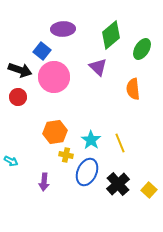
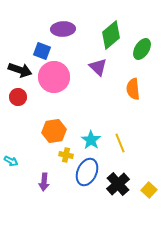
blue square: rotated 18 degrees counterclockwise
orange hexagon: moved 1 px left, 1 px up
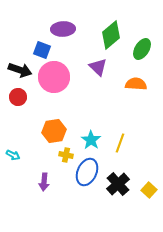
blue square: moved 1 px up
orange semicircle: moved 3 px right, 5 px up; rotated 100 degrees clockwise
yellow line: rotated 42 degrees clockwise
cyan arrow: moved 2 px right, 6 px up
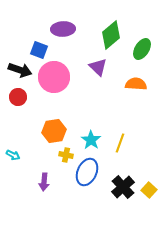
blue square: moved 3 px left
black cross: moved 5 px right, 3 px down
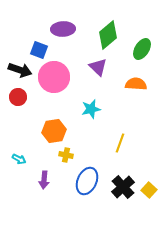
green diamond: moved 3 px left
cyan star: moved 31 px up; rotated 24 degrees clockwise
cyan arrow: moved 6 px right, 4 px down
blue ellipse: moved 9 px down
purple arrow: moved 2 px up
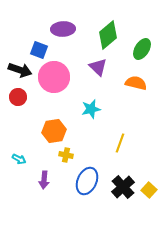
orange semicircle: moved 1 px up; rotated 10 degrees clockwise
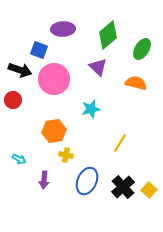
pink circle: moved 2 px down
red circle: moved 5 px left, 3 px down
yellow line: rotated 12 degrees clockwise
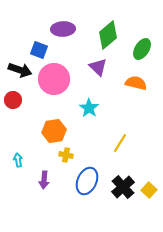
cyan star: moved 2 px left, 1 px up; rotated 24 degrees counterclockwise
cyan arrow: moved 1 px left, 1 px down; rotated 128 degrees counterclockwise
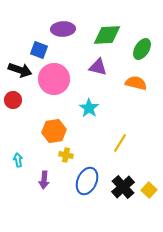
green diamond: moved 1 px left; rotated 36 degrees clockwise
purple triangle: rotated 30 degrees counterclockwise
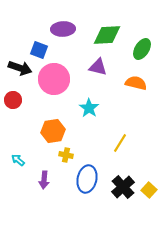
black arrow: moved 2 px up
orange hexagon: moved 1 px left
cyan arrow: rotated 40 degrees counterclockwise
blue ellipse: moved 2 px up; rotated 12 degrees counterclockwise
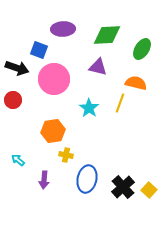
black arrow: moved 3 px left
yellow line: moved 40 px up; rotated 12 degrees counterclockwise
